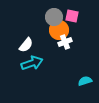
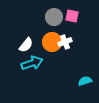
orange circle: moved 7 px left, 12 px down
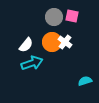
white cross: rotated 32 degrees counterclockwise
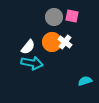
white semicircle: moved 2 px right, 2 px down
cyan arrow: rotated 30 degrees clockwise
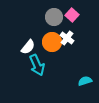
pink square: moved 1 px up; rotated 32 degrees clockwise
white cross: moved 2 px right, 4 px up
cyan arrow: moved 5 px right, 2 px down; rotated 55 degrees clockwise
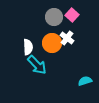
orange circle: moved 1 px down
white semicircle: rotated 42 degrees counterclockwise
cyan arrow: rotated 20 degrees counterclockwise
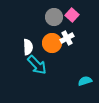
white cross: rotated 24 degrees clockwise
